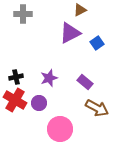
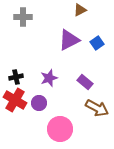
gray cross: moved 3 px down
purple triangle: moved 1 px left, 7 px down
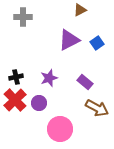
red cross: rotated 15 degrees clockwise
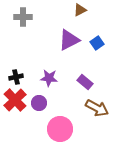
purple star: rotated 24 degrees clockwise
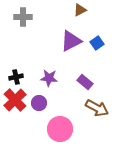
purple triangle: moved 2 px right, 1 px down
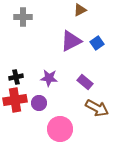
red cross: rotated 35 degrees clockwise
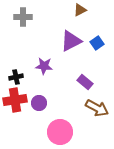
purple star: moved 5 px left, 12 px up
pink circle: moved 3 px down
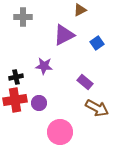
purple triangle: moved 7 px left, 6 px up
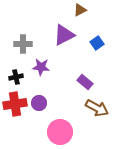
gray cross: moved 27 px down
purple star: moved 3 px left, 1 px down
red cross: moved 4 px down
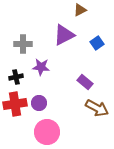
pink circle: moved 13 px left
